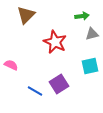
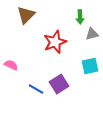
green arrow: moved 2 px left, 1 px down; rotated 96 degrees clockwise
red star: rotated 25 degrees clockwise
blue line: moved 1 px right, 2 px up
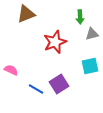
brown triangle: moved 1 px up; rotated 24 degrees clockwise
pink semicircle: moved 5 px down
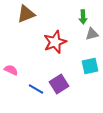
green arrow: moved 3 px right
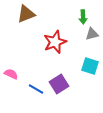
cyan square: rotated 30 degrees clockwise
pink semicircle: moved 4 px down
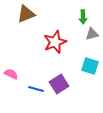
blue line: rotated 14 degrees counterclockwise
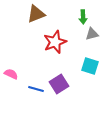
brown triangle: moved 10 px right
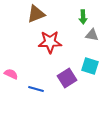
gray triangle: moved 1 px down; rotated 24 degrees clockwise
red star: moved 5 px left; rotated 20 degrees clockwise
purple square: moved 8 px right, 6 px up
